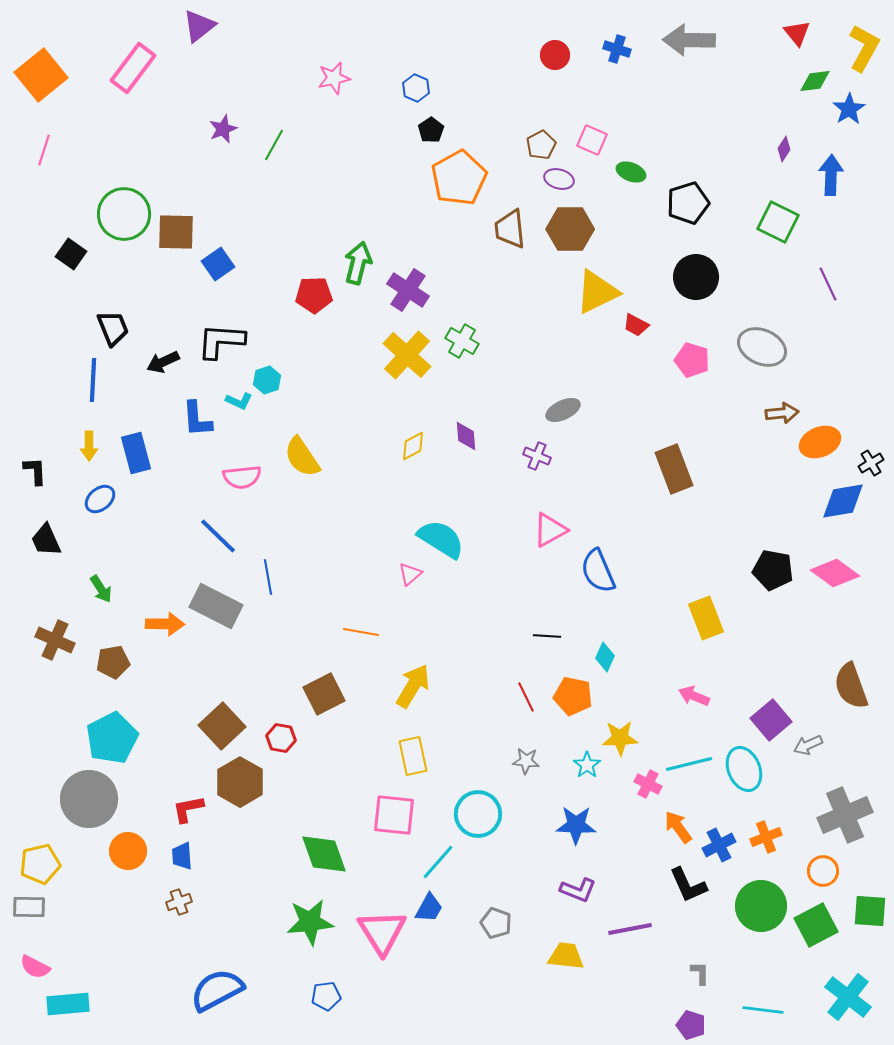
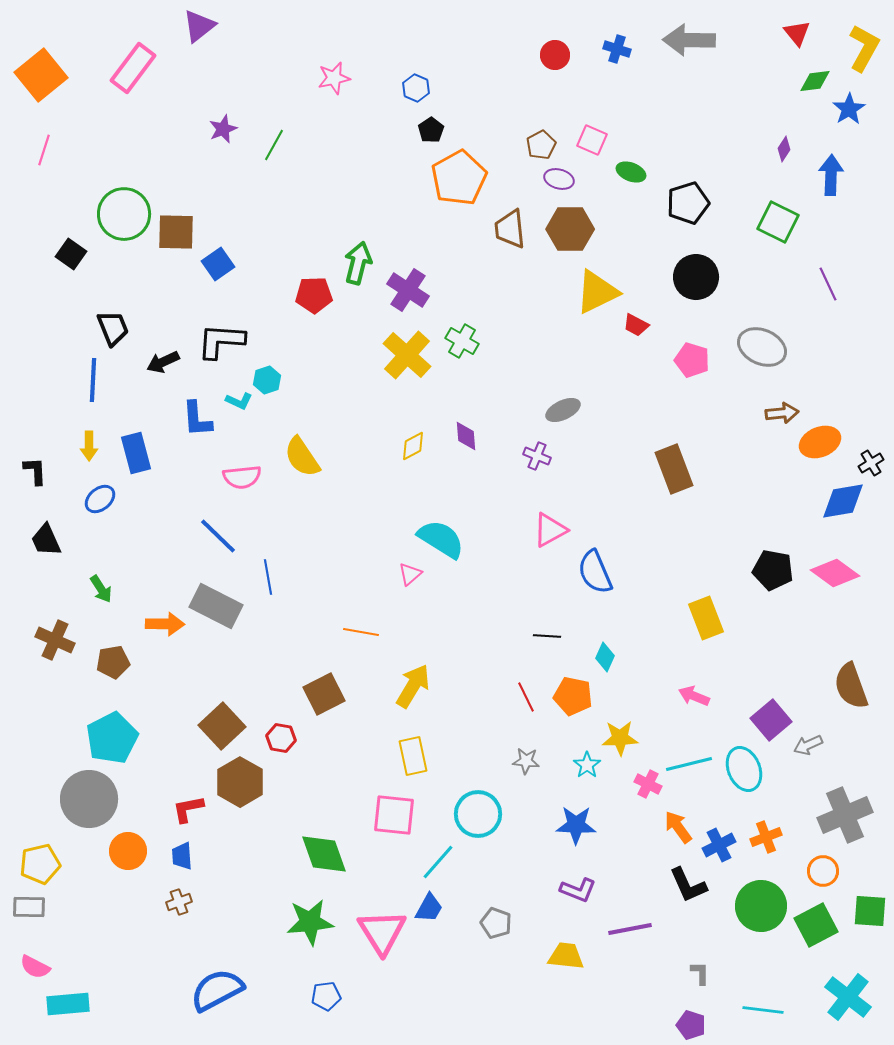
blue semicircle at (598, 571): moved 3 px left, 1 px down
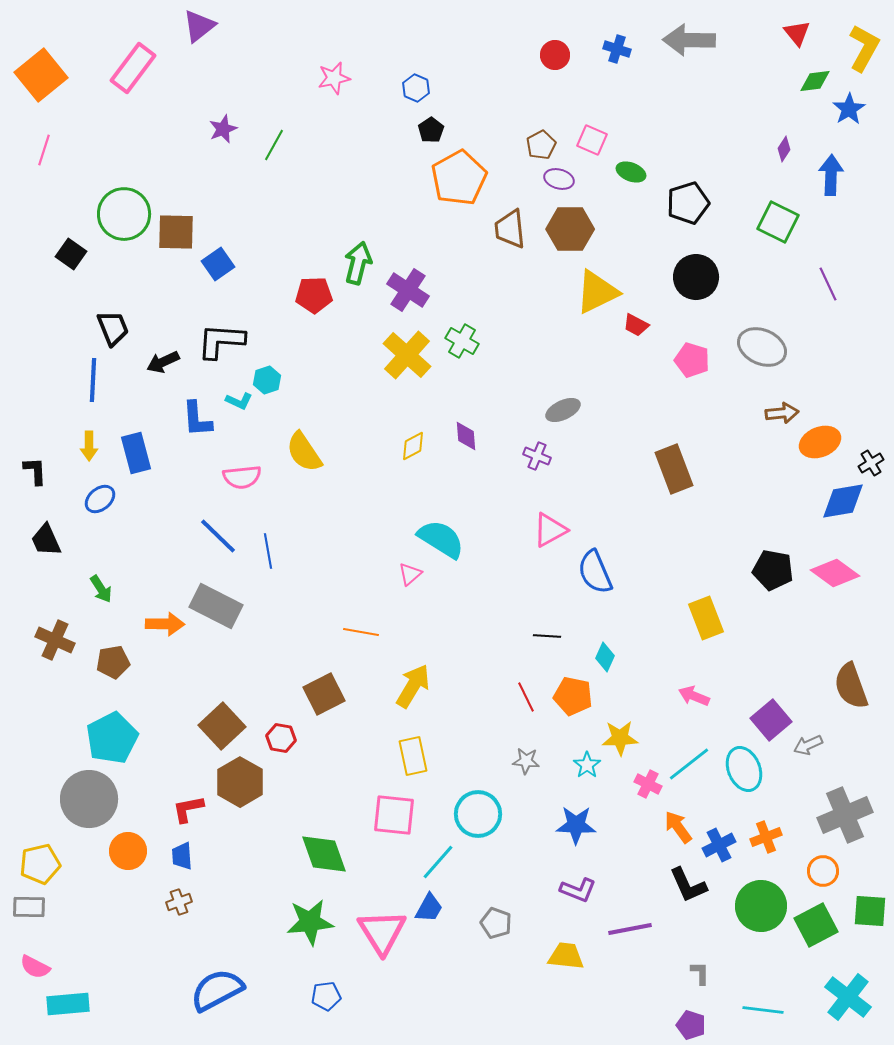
yellow semicircle at (302, 457): moved 2 px right, 5 px up
blue line at (268, 577): moved 26 px up
cyan line at (689, 764): rotated 24 degrees counterclockwise
